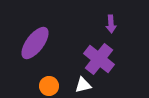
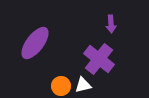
orange circle: moved 12 px right
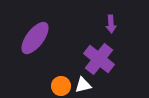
purple ellipse: moved 5 px up
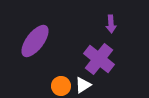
purple ellipse: moved 3 px down
white triangle: rotated 18 degrees counterclockwise
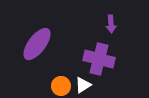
purple ellipse: moved 2 px right, 3 px down
purple cross: rotated 24 degrees counterclockwise
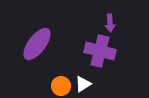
purple arrow: moved 1 px left, 1 px up
purple cross: moved 1 px right, 8 px up
white triangle: moved 1 px up
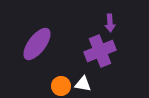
purple cross: rotated 36 degrees counterclockwise
white triangle: rotated 42 degrees clockwise
